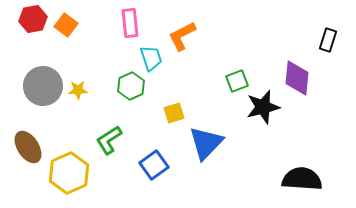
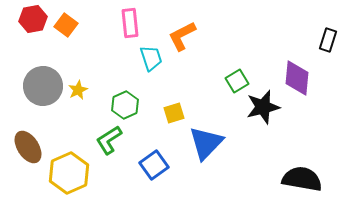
green square: rotated 10 degrees counterclockwise
green hexagon: moved 6 px left, 19 px down
yellow star: rotated 24 degrees counterclockwise
black semicircle: rotated 6 degrees clockwise
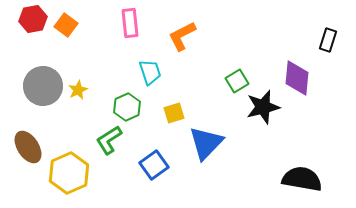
cyan trapezoid: moved 1 px left, 14 px down
green hexagon: moved 2 px right, 2 px down
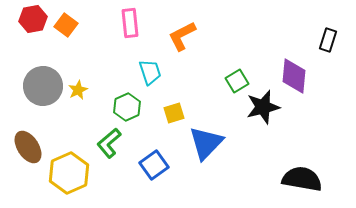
purple diamond: moved 3 px left, 2 px up
green L-shape: moved 3 px down; rotated 8 degrees counterclockwise
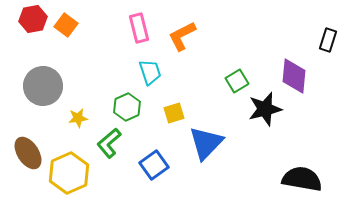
pink rectangle: moved 9 px right, 5 px down; rotated 8 degrees counterclockwise
yellow star: moved 28 px down; rotated 18 degrees clockwise
black star: moved 2 px right, 2 px down
brown ellipse: moved 6 px down
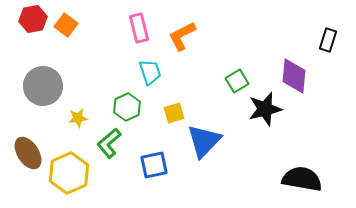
blue triangle: moved 2 px left, 2 px up
blue square: rotated 24 degrees clockwise
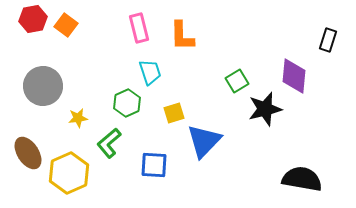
orange L-shape: rotated 64 degrees counterclockwise
green hexagon: moved 4 px up
blue square: rotated 16 degrees clockwise
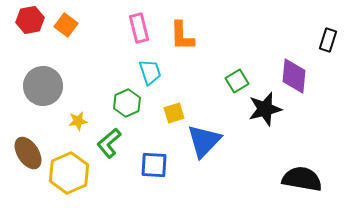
red hexagon: moved 3 px left, 1 px down
yellow star: moved 3 px down
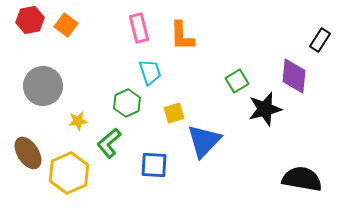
black rectangle: moved 8 px left; rotated 15 degrees clockwise
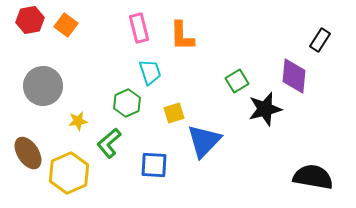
black semicircle: moved 11 px right, 2 px up
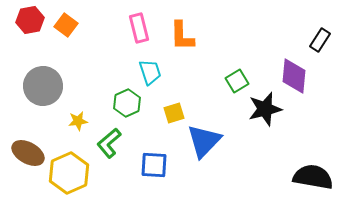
brown ellipse: rotated 28 degrees counterclockwise
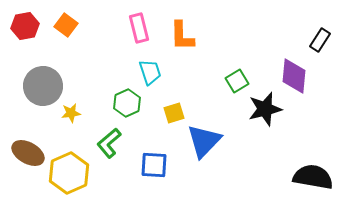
red hexagon: moved 5 px left, 6 px down
yellow star: moved 7 px left, 8 px up
